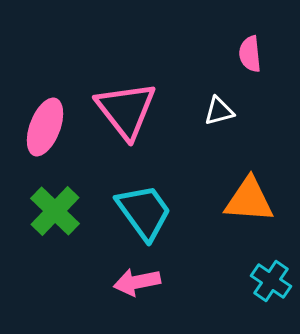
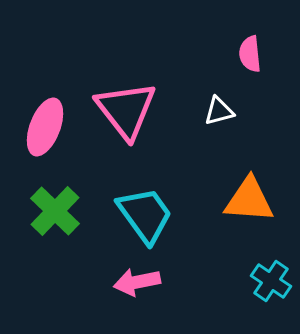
cyan trapezoid: moved 1 px right, 3 px down
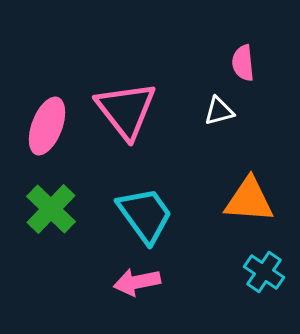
pink semicircle: moved 7 px left, 9 px down
pink ellipse: moved 2 px right, 1 px up
green cross: moved 4 px left, 2 px up
cyan cross: moved 7 px left, 9 px up
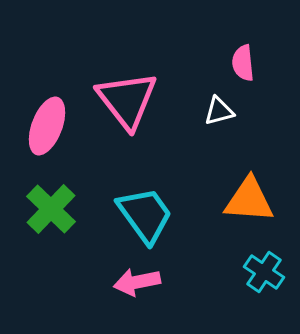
pink triangle: moved 1 px right, 10 px up
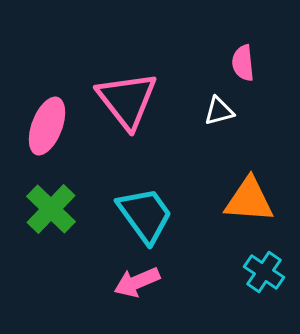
pink arrow: rotated 12 degrees counterclockwise
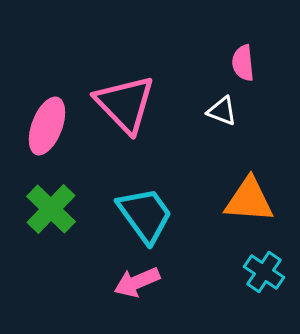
pink triangle: moved 2 px left, 4 px down; rotated 6 degrees counterclockwise
white triangle: moved 3 px right; rotated 36 degrees clockwise
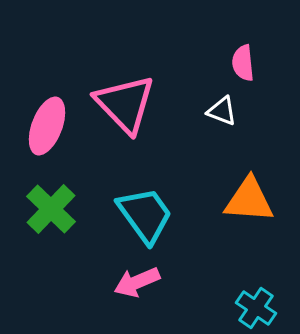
cyan cross: moved 8 px left, 36 px down
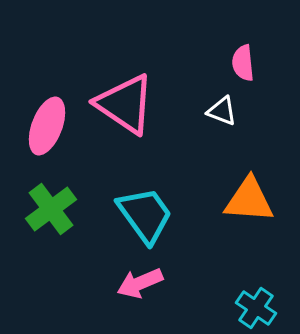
pink triangle: rotated 12 degrees counterclockwise
green cross: rotated 9 degrees clockwise
pink arrow: moved 3 px right, 1 px down
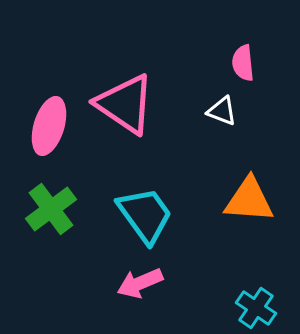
pink ellipse: moved 2 px right; rotated 4 degrees counterclockwise
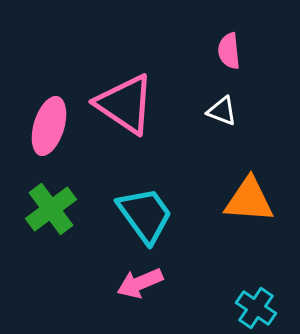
pink semicircle: moved 14 px left, 12 px up
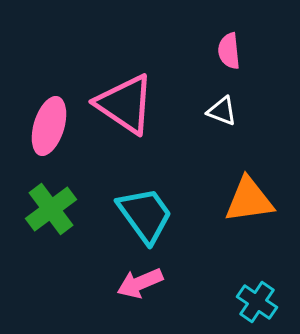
orange triangle: rotated 12 degrees counterclockwise
cyan cross: moved 1 px right, 6 px up
